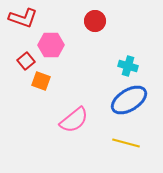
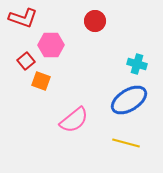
cyan cross: moved 9 px right, 2 px up
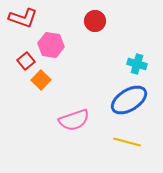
pink hexagon: rotated 10 degrees clockwise
orange square: moved 1 px up; rotated 24 degrees clockwise
pink semicircle: rotated 20 degrees clockwise
yellow line: moved 1 px right, 1 px up
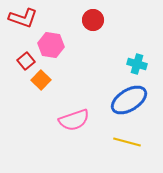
red circle: moved 2 px left, 1 px up
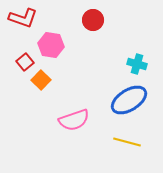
red square: moved 1 px left, 1 px down
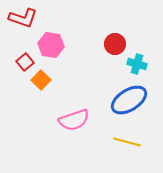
red circle: moved 22 px right, 24 px down
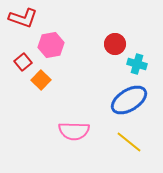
pink hexagon: rotated 20 degrees counterclockwise
red square: moved 2 px left
pink semicircle: moved 11 px down; rotated 20 degrees clockwise
yellow line: moved 2 px right; rotated 24 degrees clockwise
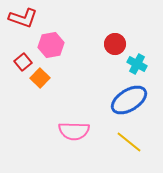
cyan cross: rotated 12 degrees clockwise
orange square: moved 1 px left, 2 px up
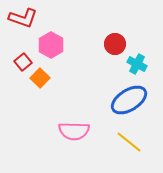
pink hexagon: rotated 20 degrees counterclockwise
